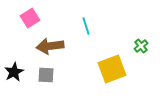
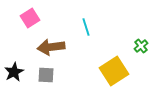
cyan line: moved 1 px down
brown arrow: moved 1 px right, 1 px down
yellow square: moved 2 px right, 2 px down; rotated 12 degrees counterclockwise
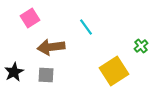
cyan line: rotated 18 degrees counterclockwise
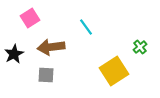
green cross: moved 1 px left, 1 px down
black star: moved 18 px up
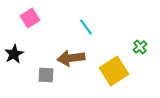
brown arrow: moved 20 px right, 11 px down
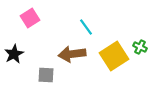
green cross: rotated 24 degrees counterclockwise
brown arrow: moved 1 px right, 4 px up
yellow square: moved 15 px up
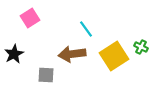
cyan line: moved 2 px down
green cross: moved 1 px right
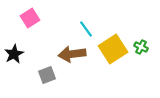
yellow square: moved 1 px left, 7 px up
gray square: moved 1 px right; rotated 24 degrees counterclockwise
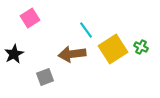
cyan line: moved 1 px down
gray square: moved 2 px left, 2 px down
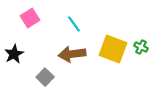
cyan line: moved 12 px left, 6 px up
yellow square: rotated 36 degrees counterclockwise
gray square: rotated 24 degrees counterclockwise
